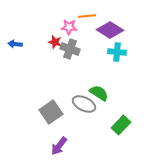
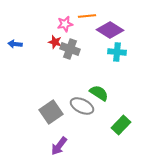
pink star: moved 4 px left, 3 px up; rotated 14 degrees counterclockwise
gray ellipse: moved 2 px left, 2 px down
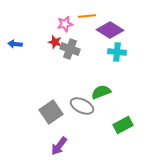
green semicircle: moved 2 px right, 1 px up; rotated 54 degrees counterclockwise
green rectangle: moved 2 px right; rotated 18 degrees clockwise
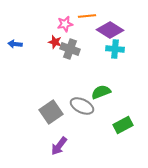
cyan cross: moved 2 px left, 3 px up
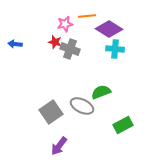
purple diamond: moved 1 px left, 1 px up
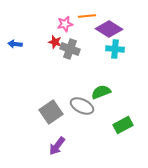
purple arrow: moved 2 px left
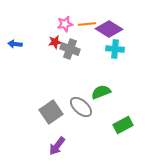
orange line: moved 8 px down
red star: rotated 24 degrees counterclockwise
gray ellipse: moved 1 px left, 1 px down; rotated 15 degrees clockwise
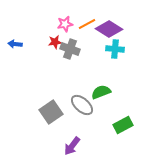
orange line: rotated 24 degrees counterclockwise
gray ellipse: moved 1 px right, 2 px up
purple arrow: moved 15 px right
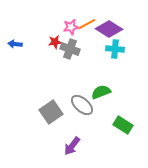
pink star: moved 6 px right, 3 px down
green rectangle: rotated 60 degrees clockwise
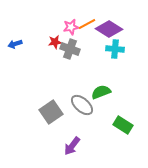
blue arrow: rotated 24 degrees counterclockwise
